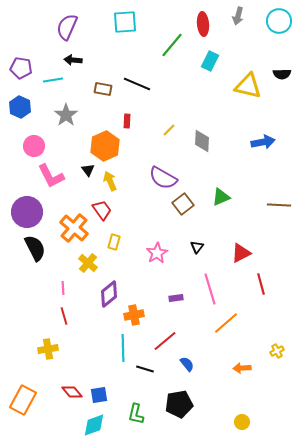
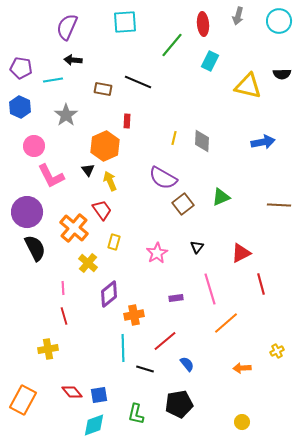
black line at (137, 84): moved 1 px right, 2 px up
yellow line at (169, 130): moved 5 px right, 8 px down; rotated 32 degrees counterclockwise
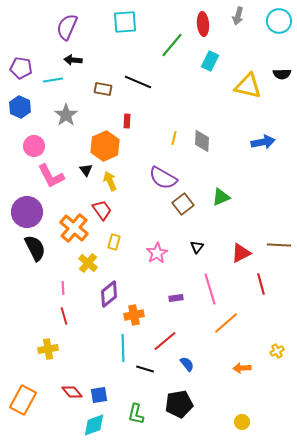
black triangle at (88, 170): moved 2 px left
brown line at (279, 205): moved 40 px down
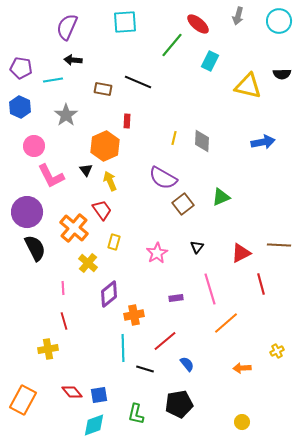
red ellipse at (203, 24): moved 5 px left; rotated 45 degrees counterclockwise
red line at (64, 316): moved 5 px down
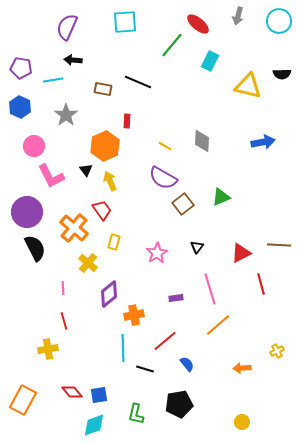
yellow line at (174, 138): moved 9 px left, 8 px down; rotated 72 degrees counterclockwise
orange line at (226, 323): moved 8 px left, 2 px down
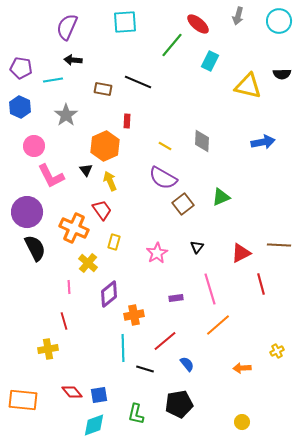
orange cross at (74, 228): rotated 16 degrees counterclockwise
pink line at (63, 288): moved 6 px right, 1 px up
orange rectangle at (23, 400): rotated 68 degrees clockwise
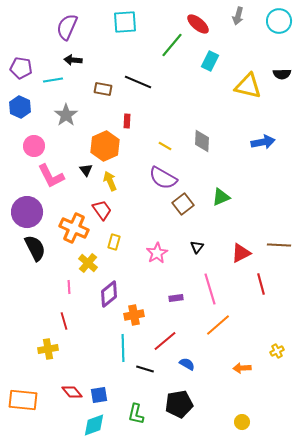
blue semicircle at (187, 364): rotated 21 degrees counterclockwise
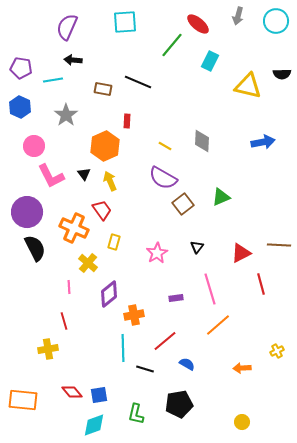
cyan circle at (279, 21): moved 3 px left
black triangle at (86, 170): moved 2 px left, 4 px down
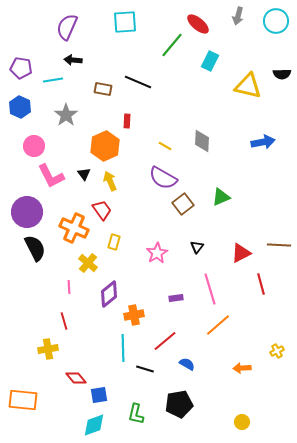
red diamond at (72, 392): moved 4 px right, 14 px up
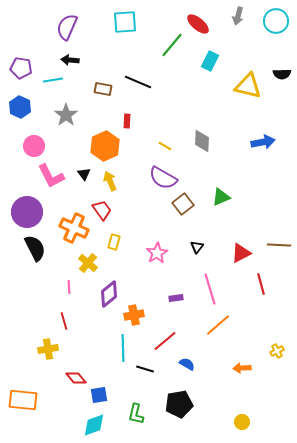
black arrow at (73, 60): moved 3 px left
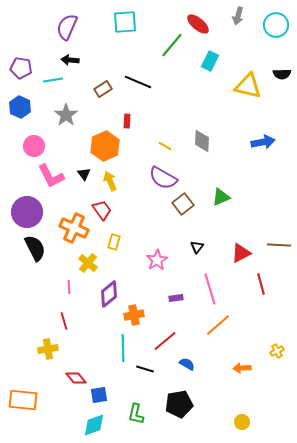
cyan circle at (276, 21): moved 4 px down
brown rectangle at (103, 89): rotated 42 degrees counterclockwise
pink star at (157, 253): moved 7 px down
